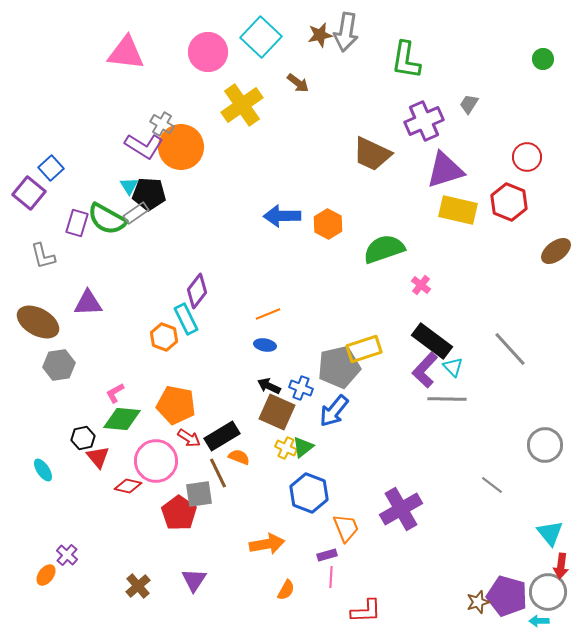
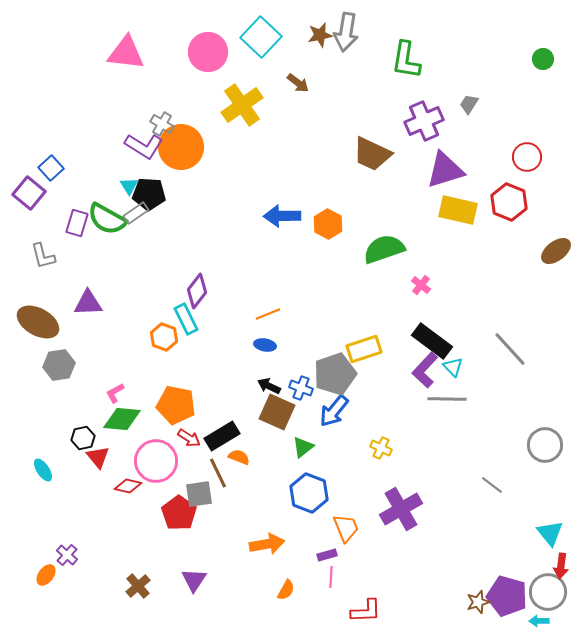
gray pentagon at (339, 367): moved 4 px left, 7 px down; rotated 6 degrees counterclockwise
yellow cross at (286, 448): moved 95 px right
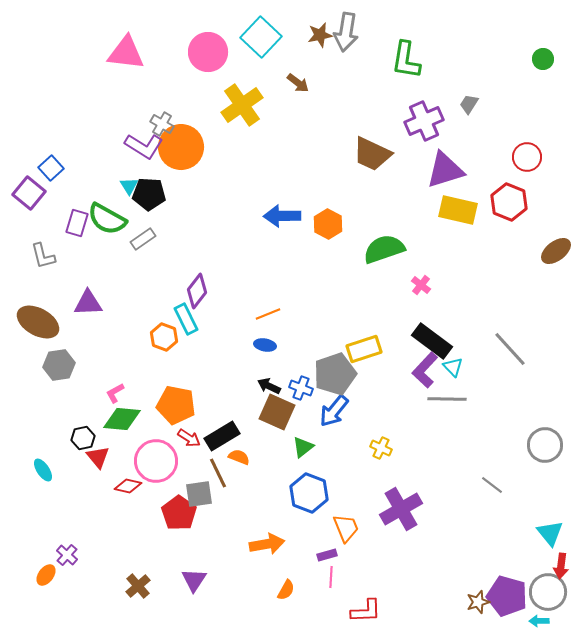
gray rectangle at (136, 213): moved 7 px right, 26 px down
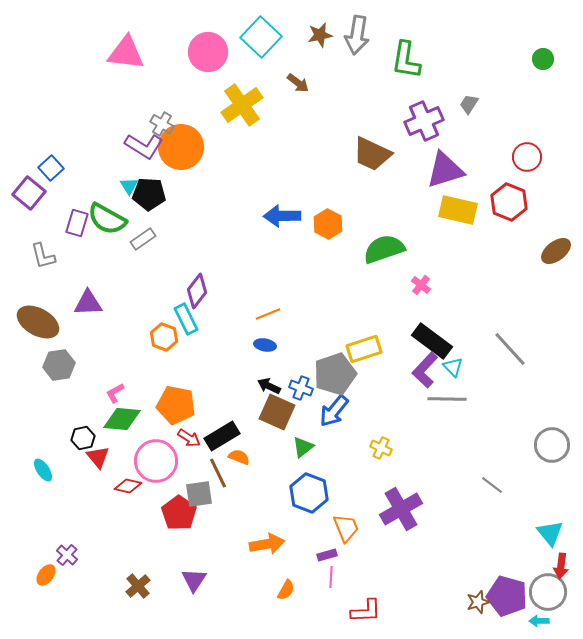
gray arrow at (346, 32): moved 11 px right, 3 px down
gray circle at (545, 445): moved 7 px right
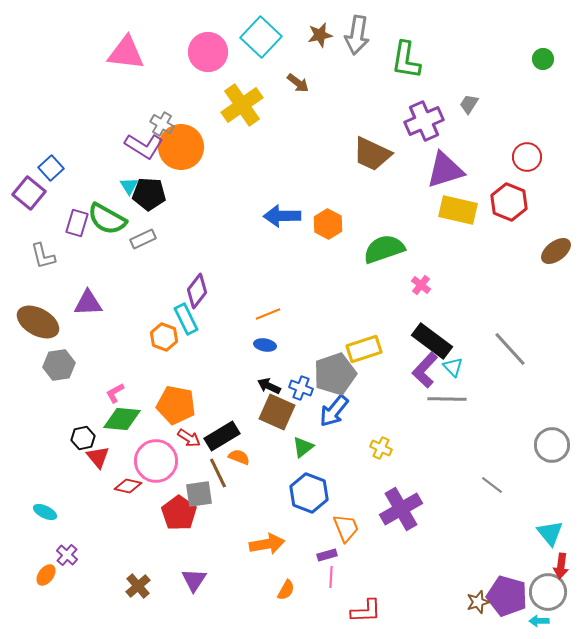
gray rectangle at (143, 239): rotated 10 degrees clockwise
cyan ellipse at (43, 470): moved 2 px right, 42 px down; rotated 30 degrees counterclockwise
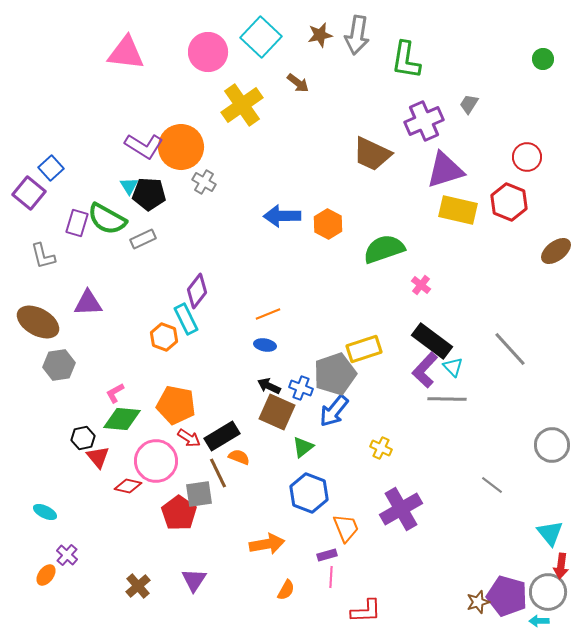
gray cross at (162, 124): moved 42 px right, 58 px down
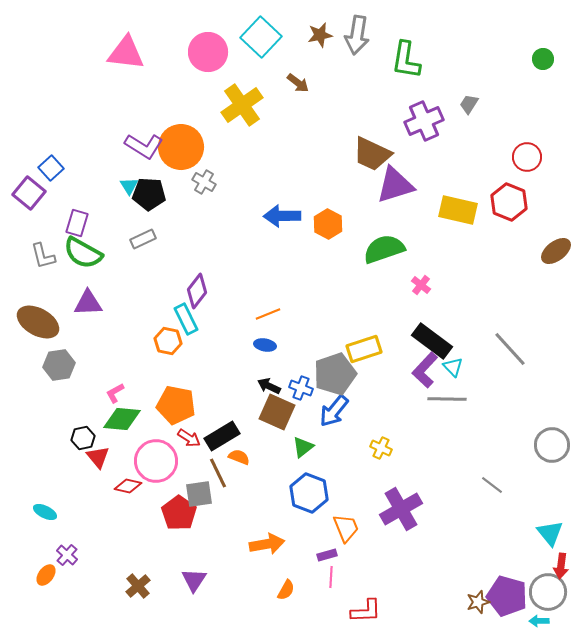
purple triangle at (445, 170): moved 50 px left, 15 px down
green semicircle at (107, 219): moved 24 px left, 34 px down
orange hexagon at (164, 337): moved 4 px right, 4 px down; rotated 8 degrees counterclockwise
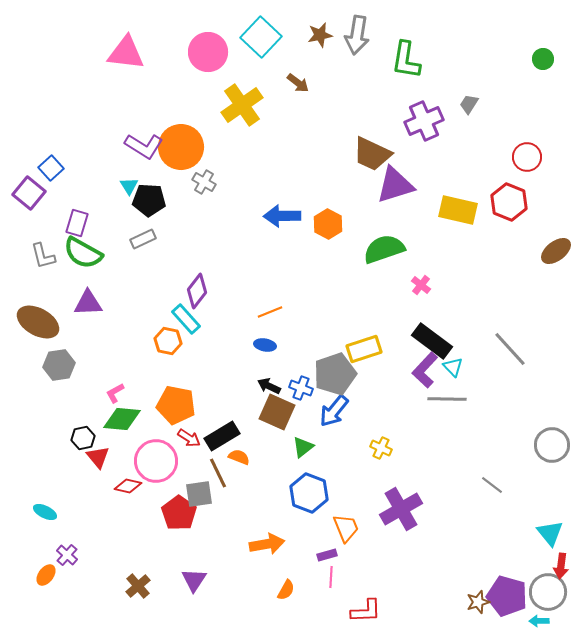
black pentagon at (149, 194): moved 6 px down
orange line at (268, 314): moved 2 px right, 2 px up
cyan rectangle at (186, 319): rotated 16 degrees counterclockwise
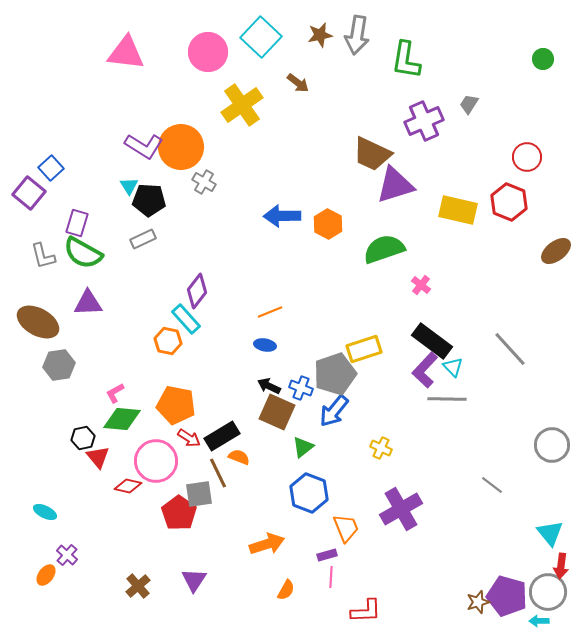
orange arrow at (267, 544): rotated 8 degrees counterclockwise
